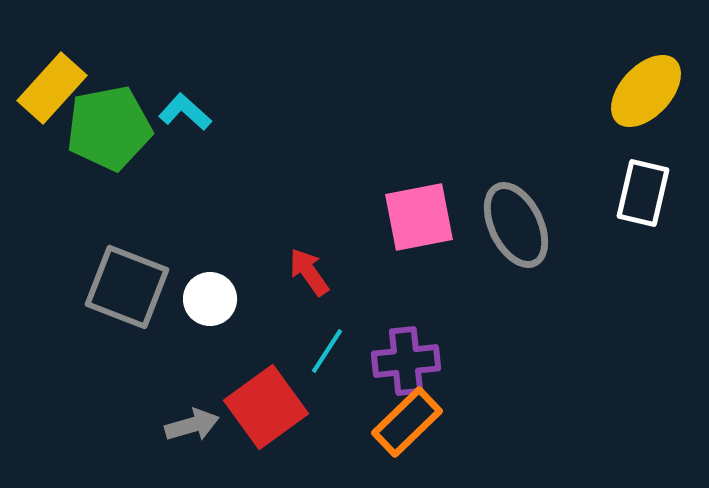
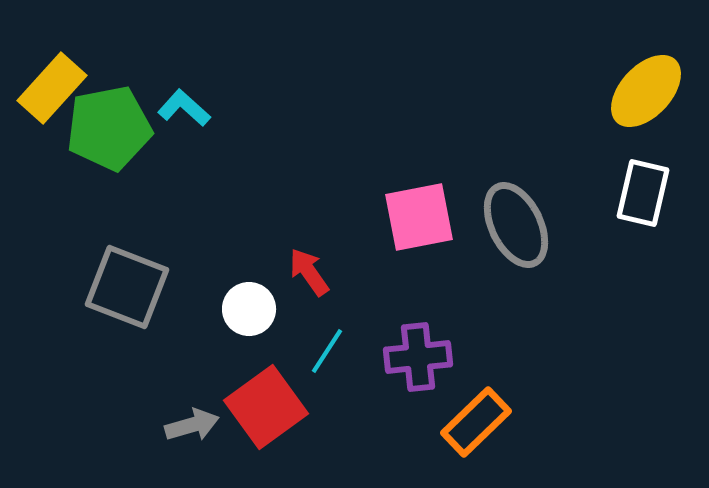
cyan L-shape: moved 1 px left, 4 px up
white circle: moved 39 px right, 10 px down
purple cross: moved 12 px right, 4 px up
orange rectangle: moved 69 px right
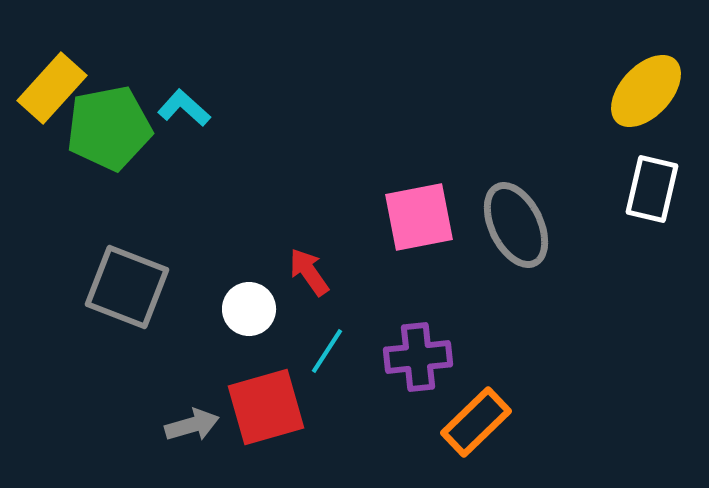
white rectangle: moved 9 px right, 4 px up
red square: rotated 20 degrees clockwise
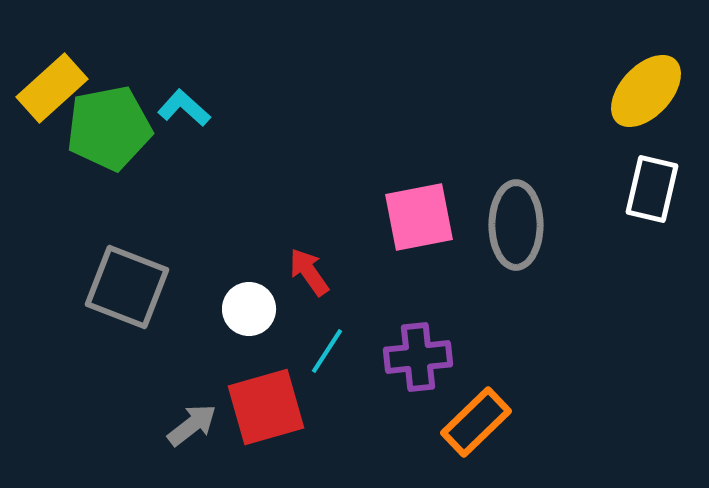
yellow rectangle: rotated 6 degrees clockwise
gray ellipse: rotated 26 degrees clockwise
gray arrow: rotated 22 degrees counterclockwise
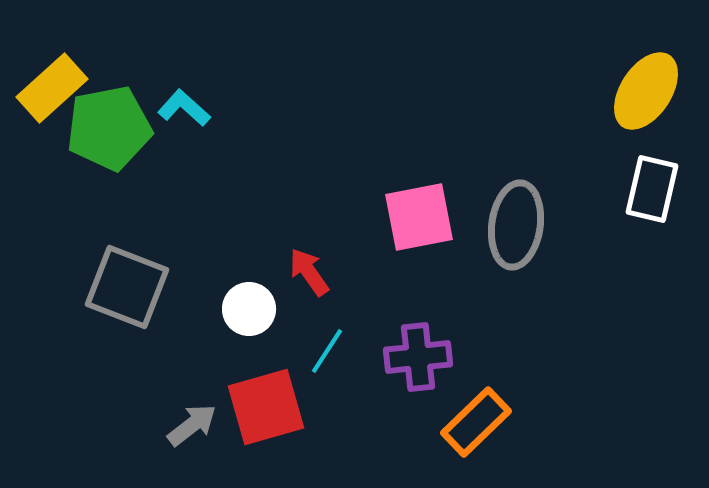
yellow ellipse: rotated 10 degrees counterclockwise
gray ellipse: rotated 8 degrees clockwise
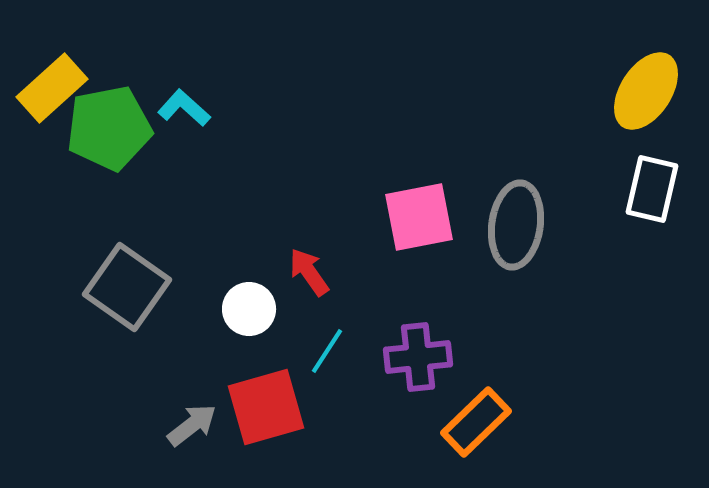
gray square: rotated 14 degrees clockwise
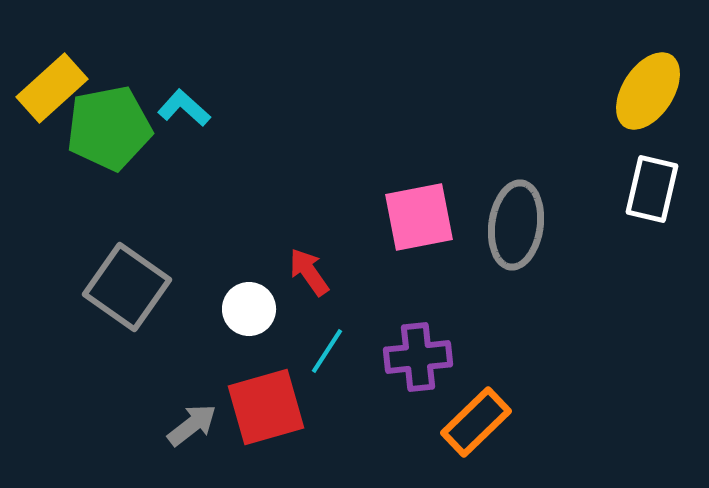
yellow ellipse: moved 2 px right
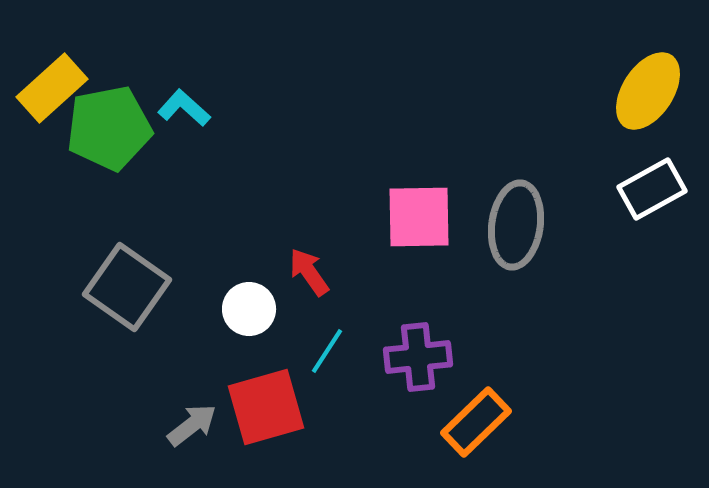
white rectangle: rotated 48 degrees clockwise
pink square: rotated 10 degrees clockwise
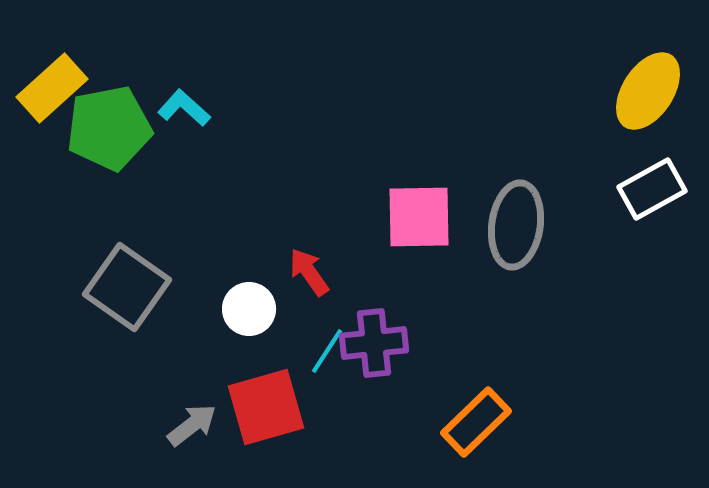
purple cross: moved 44 px left, 14 px up
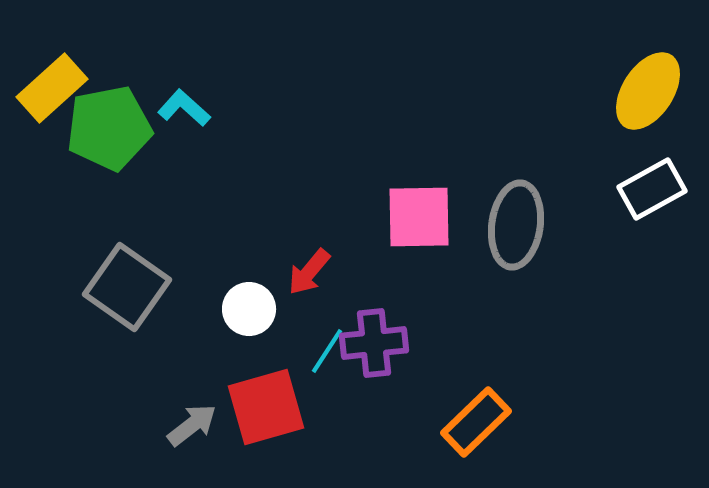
red arrow: rotated 105 degrees counterclockwise
